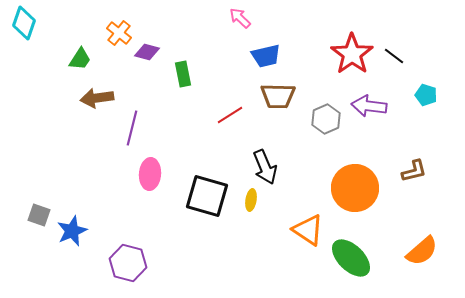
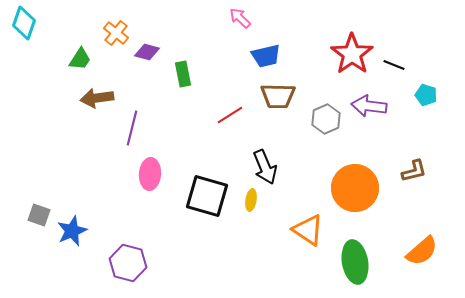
orange cross: moved 3 px left
black line: moved 9 px down; rotated 15 degrees counterclockwise
green ellipse: moved 4 px right, 4 px down; rotated 36 degrees clockwise
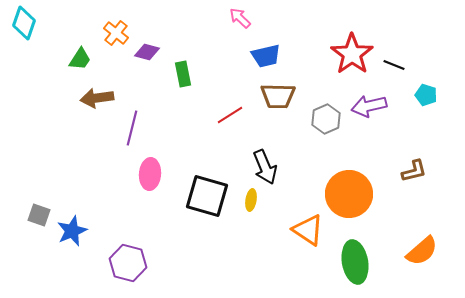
purple arrow: rotated 20 degrees counterclockwise
orange circle: moved 6 px left, 6 px down
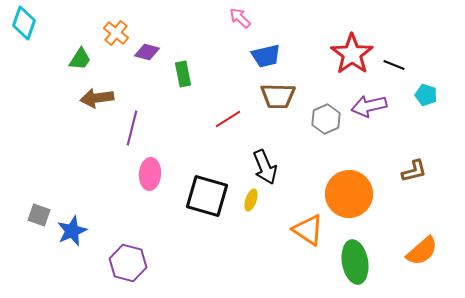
red line: moved 2 px left, 4 px down
yellow ellipse: rotated 10 degrees clockwise
